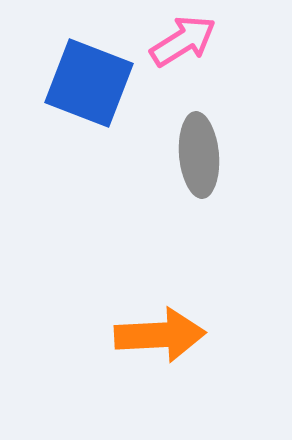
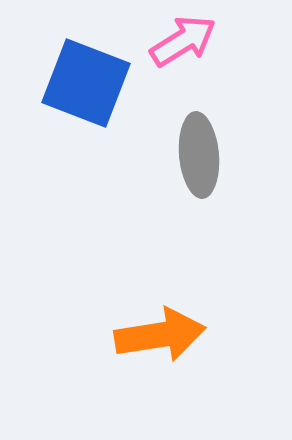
blue square: moved 3 px left
orange arrow: rotated 6 degrees counterclockwise
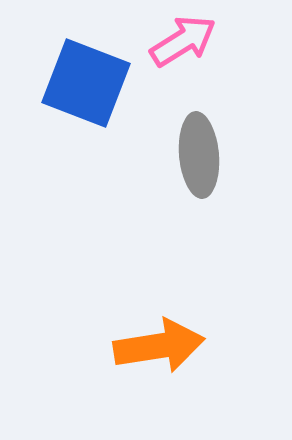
orange arrow: moved 1 px left, 11 px down
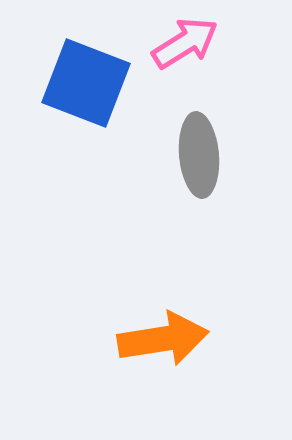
pink arrow: moved 2 px right, 2 px down
orange arrow: moved 4 px right, 7 px up
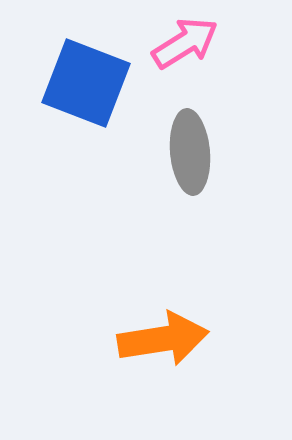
gray ellipse: moved 9 px left, 3 px up
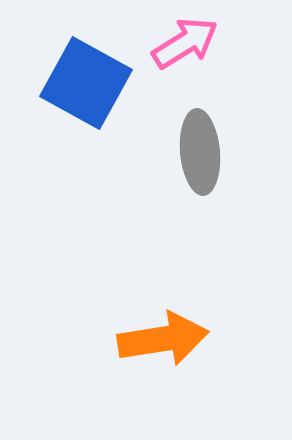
blue square: rotated 8 degrees clockwise
gray ellipse: moved 10 px right
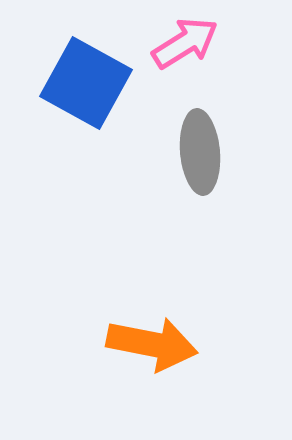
orange arrow: moved 11 px left, 5 px down; rotated 20 degrees clockwise
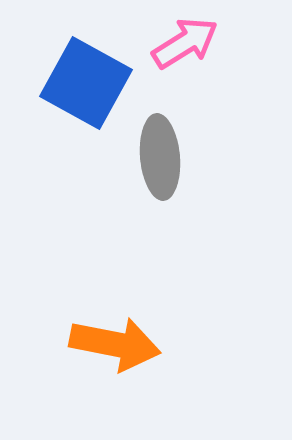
gray ellipse: moved 40 px left, 5 px down
orange arrow: moved 37 px left
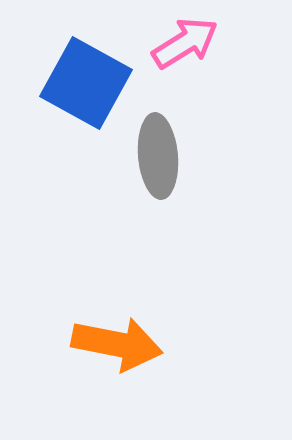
gray ellipse: moved 2 px left, 1 px up
orange arrow: moved 2 px right
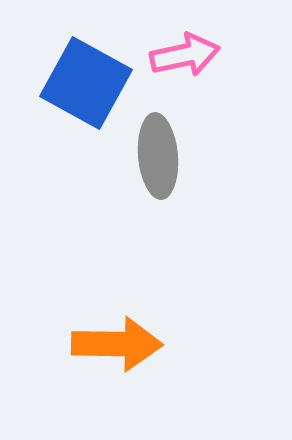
pink arrow: moved 12 px down; rotated 20 degrees clockwise
orange arrow: rotated 10 degrees counterclockwise
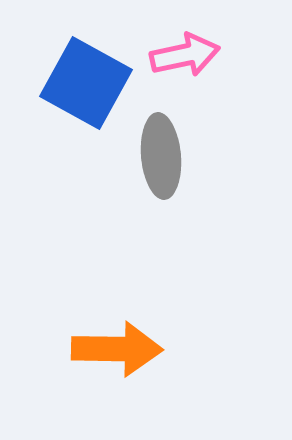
gray ellipse: moved 3 px right
orange arrow: moved 5 px down
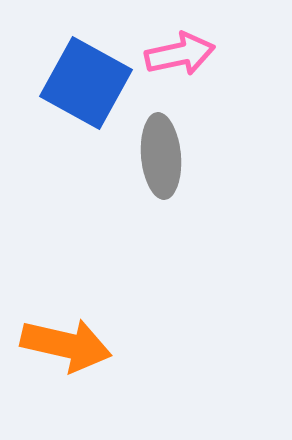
pink arrow: moved 5 px left, 1 px up
orange arrow: moved 51 px left, 4 px up; rotated 12 degrees clockwise
